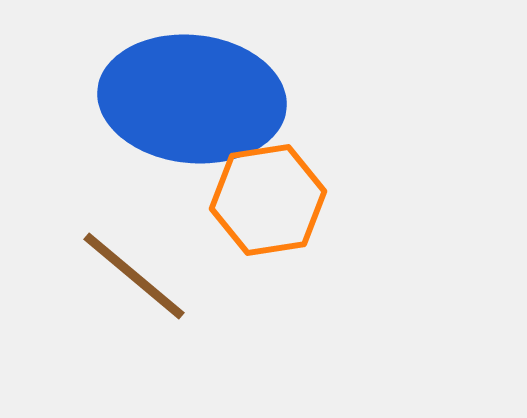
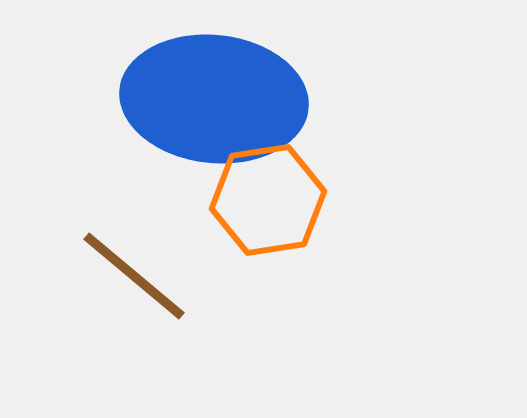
blue ellipse: moved 22 px right
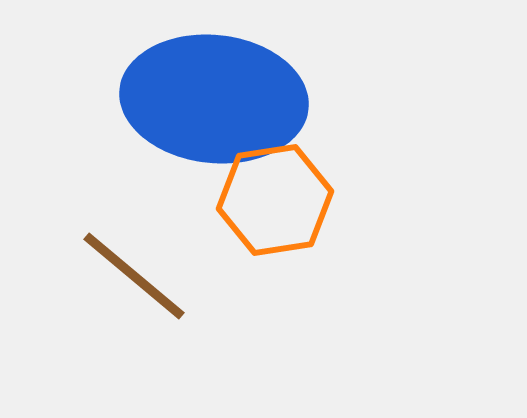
orange hexagon: moved 7 px right
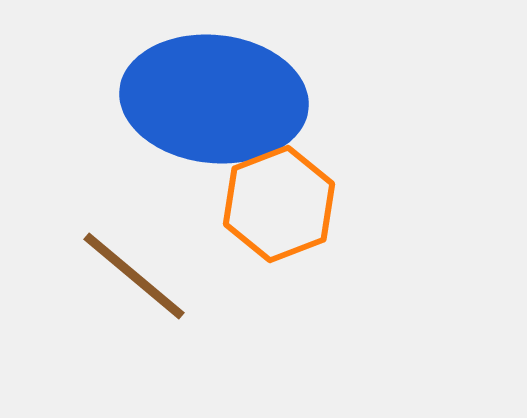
orange hexagon: moved 4 px right, 4 px down; rotated 12 degrees counterclockwise
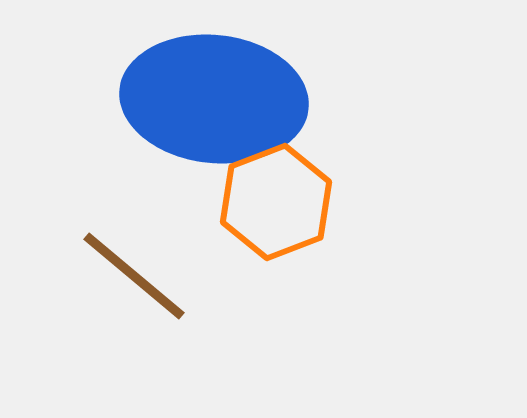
orange hexagon: moved 3 px left, 2 px up
